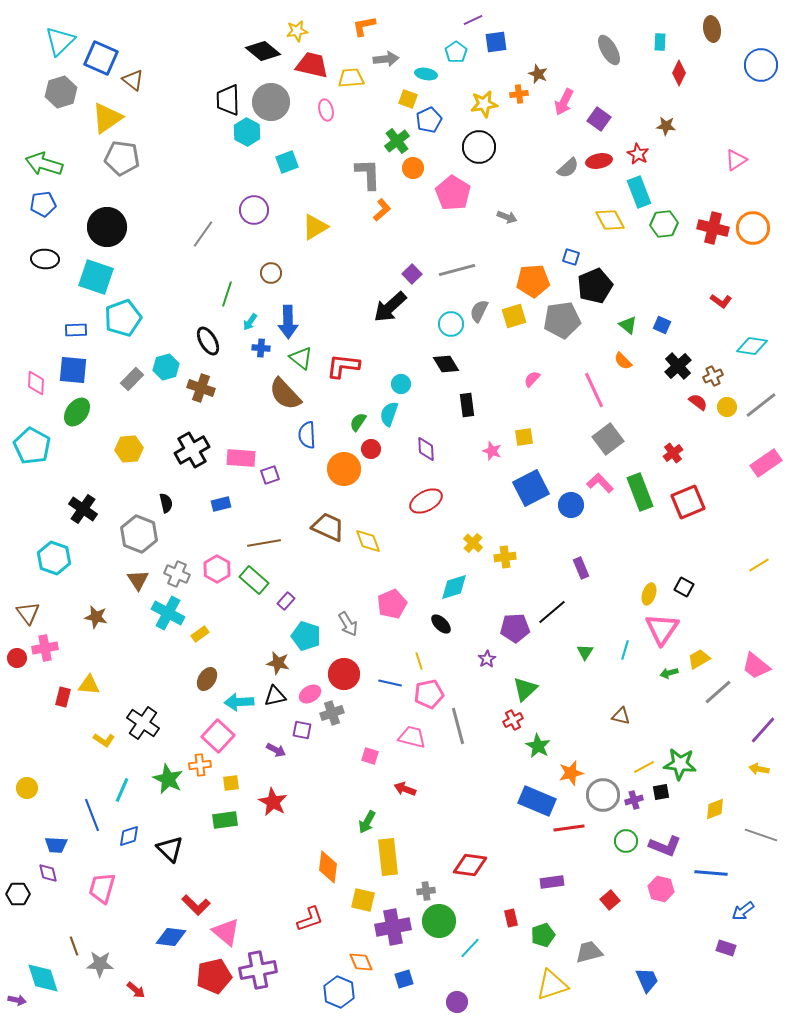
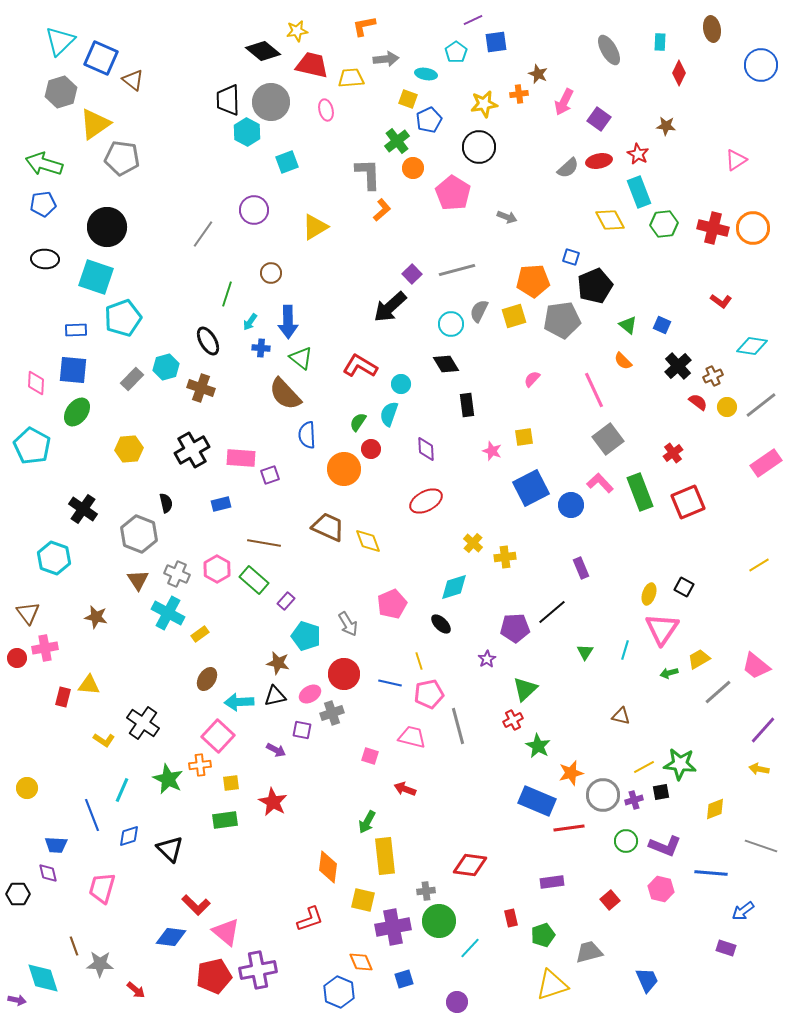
yellow triangle at (107, 118): moved 12 px left, 6 px down
red L-shape at (343, 366): moved 17 px right; rotated 24 degrees clockwise
brown line at (264, 543): rotated 20 degrees clockwise
gray line at (761, 835): moved 11 px down
yellow rectangle at (388, 857): moved 3 px left, 1 px up
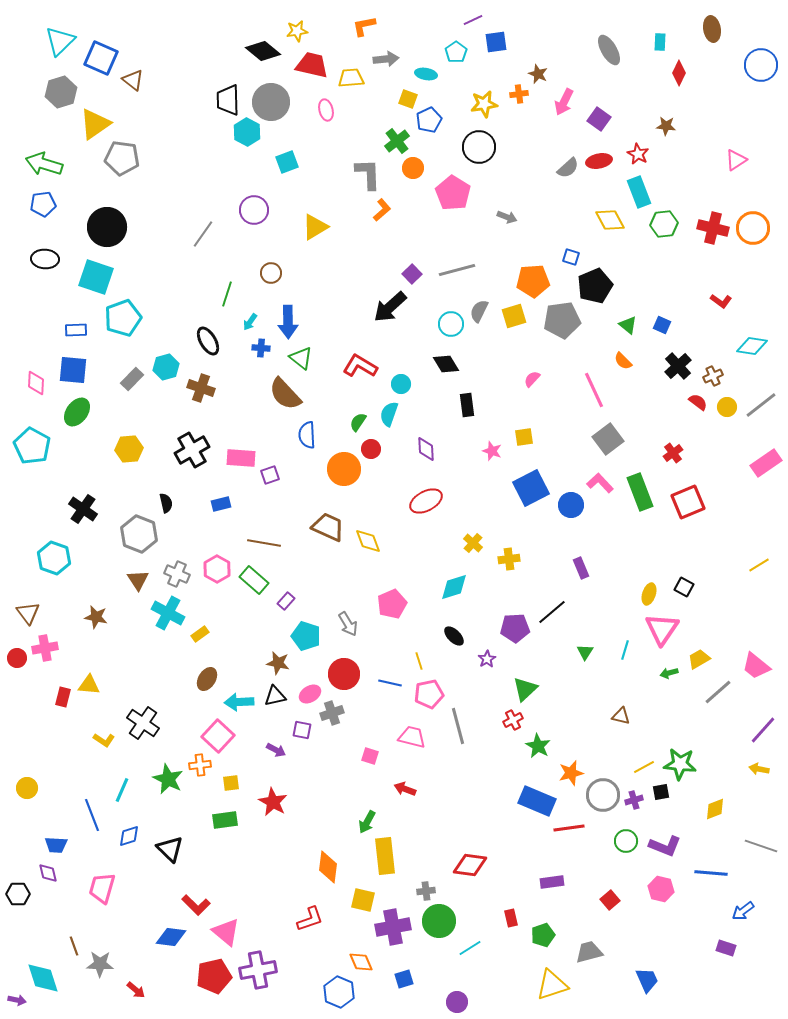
yellow cross at (505, 557): moved 4 px right, 2 px down
black ellipse at (441, 624): moved 13 px right, 12 px down
cyan line at (470, 948): rotated 15 degrees clockwise
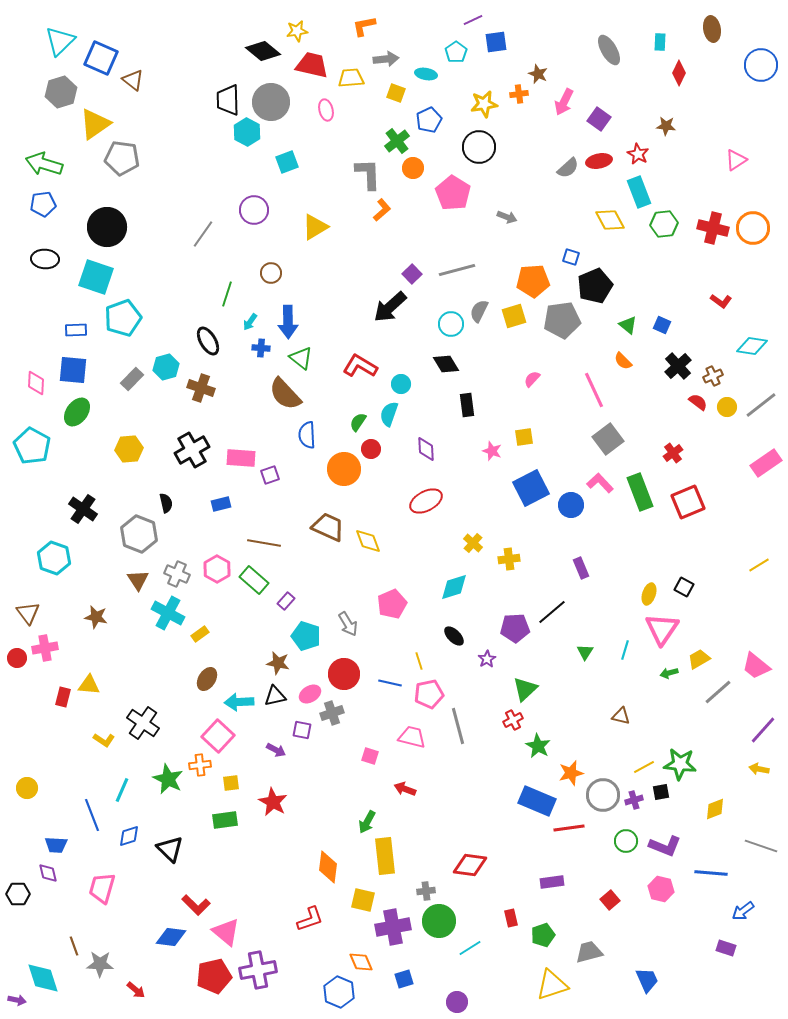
yellow square at (408, 99): moved 12 px left, 6 px up
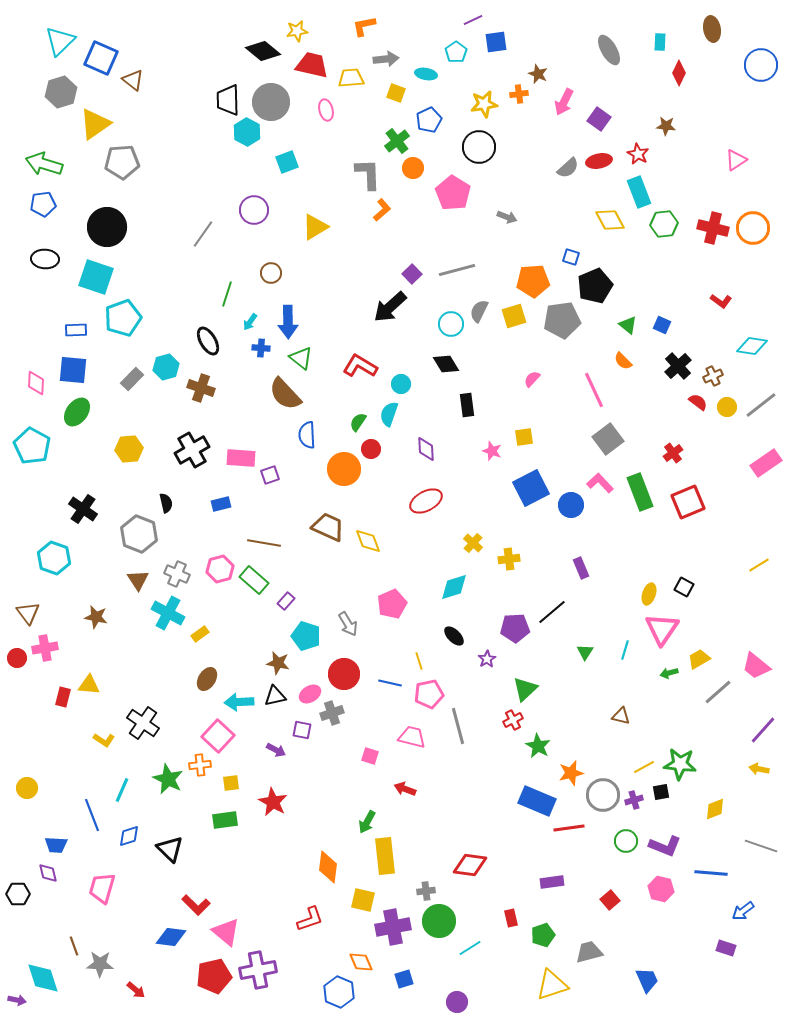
gray pentagon at (122, 158): moved 4 px down; rotated 12 degrees counterclockwise
pink hexagon at (217, 569): moved 3 px right; rotated 16 degrees clockwise
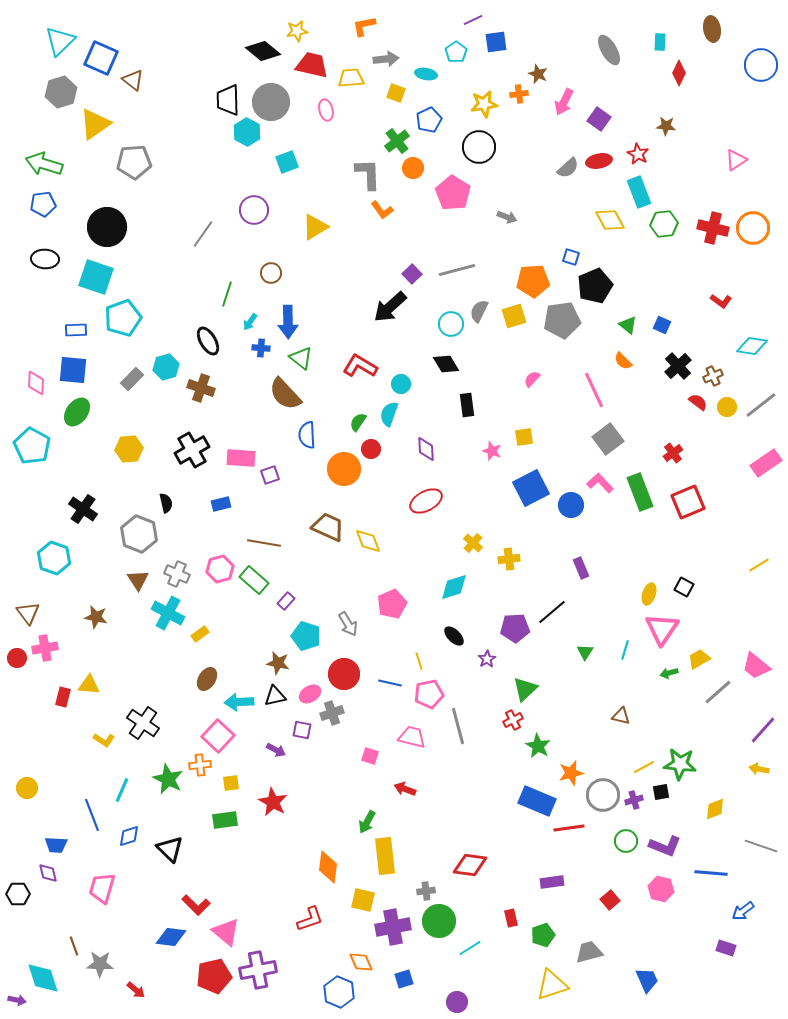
gray pentagon at (122, 162): moved 12 px right
orange L-shape at (382, 210): rotated 95 degrees clockwise
